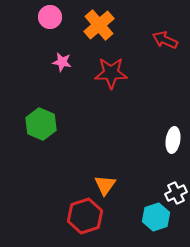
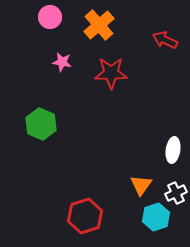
white ellipse: moved 10 px down
orange triangle: moved 36 px right
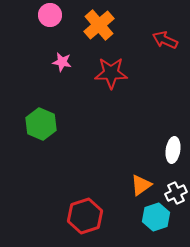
pink circle: moved 2 px up
orange triangle: rotated 20 degrees clockwise
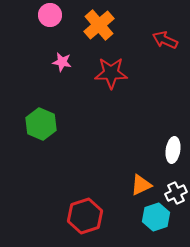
orange triangle: rotated 10 degrees clockwise
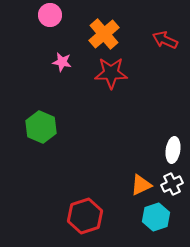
orange cross: moved 5 px right, 9 px down
green hexagon: moved 3 px down
white cross: moved 4 px left, 9 px up
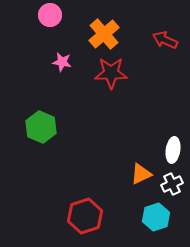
orange triangle: moved 11 px up
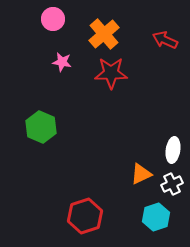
pink circle: moved 3 px right, 4 px down
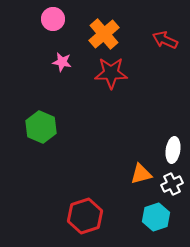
orange triangle: rotated 10 degrees clockwise
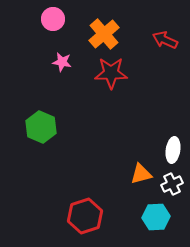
cyan hexagon: rotated 16 degrees clockwise
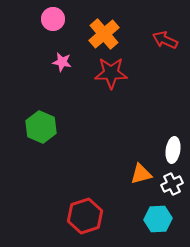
cyan hexagon: moved 2 px right, 2 px down
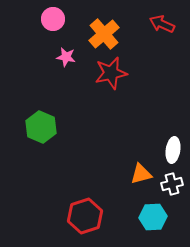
red arrow: moved 3 px left, 16 px up
pink star: moved 4 px right, 5 px up
red star: rotated 12 degrees counterclockwise
white cross: rotated 10 degrees clockwise
cyan hexagon: moved 5 px left, 2 px up
